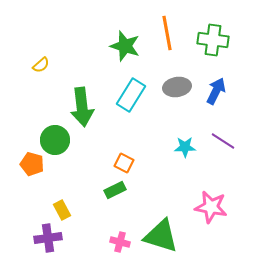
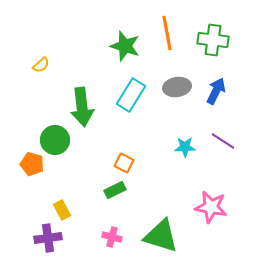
pink cross: moved 8 px left, 5 px up
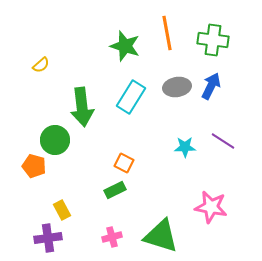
blue arrow: moved 5 px left, 5 px up
cyan rectangle: moved 2 px down
orange pentagon: moved 2 px right, 2 px down
pink cross: rotated 30 degrees counterclockwise
